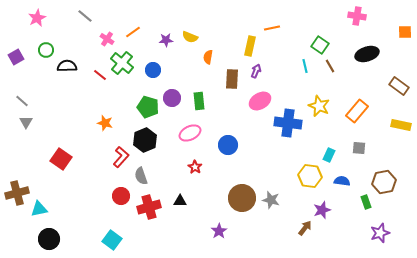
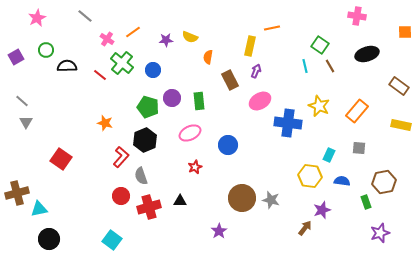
brown rectangle at (232, 79): moved 2 px left, 1 px down; rotated 30 degrees counterclockwise
red star at (195, 167): rotated 16 degrees clockwise
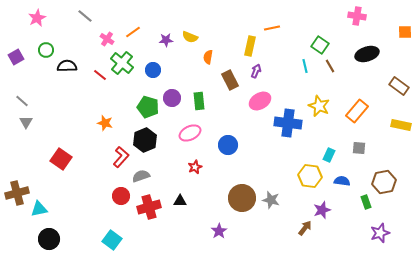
gray semicircle at (141, 176): rotated 90 degrees clockwise
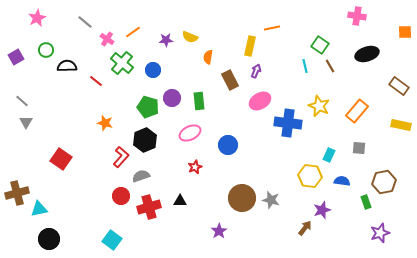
gray line at (85, 16): moved 6 px down
red line at (100, 75): moved 4 px left, 6 px down
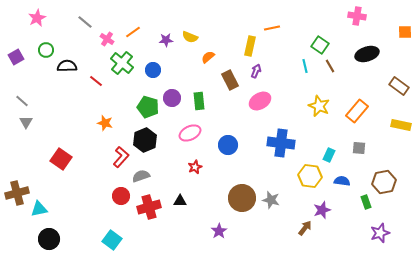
orange semicircle at (208, 57): rotated 40 degrees clockwise
blue cross at (288, 123): moved 7 px left, 20 px down
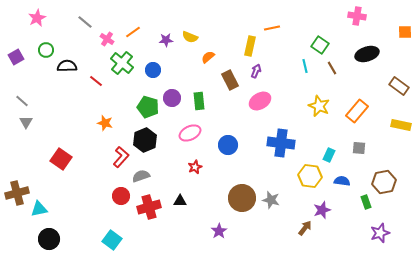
brown line at (330, 66): moved 2 px right, 2 px down
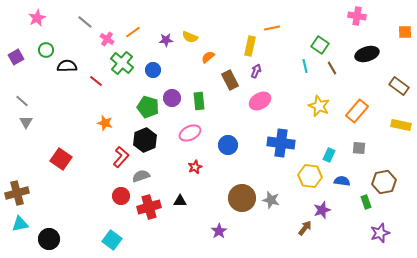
cyan triangle at (39, 209): moved 19 px left, 15 px down
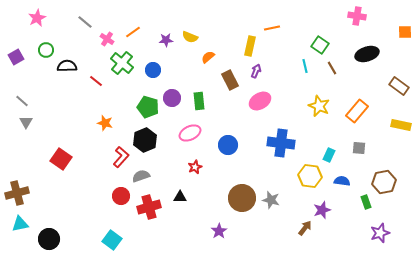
black triangle at (180, 201): moved 4 px up
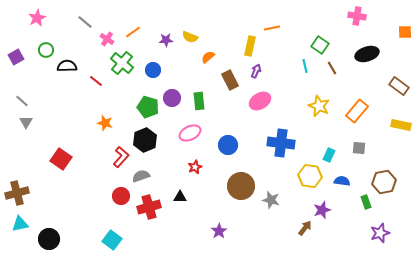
brown circle at (242, 198): moved 1 px left, 12 px up
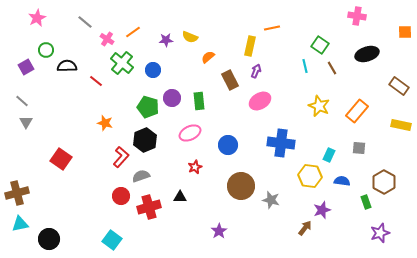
purple square at (16, 57): moved 10 px right, 10 px down
brown hexagon at (384, 182): rotated 20 degrees counterclockwise
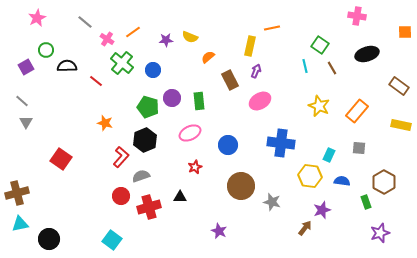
gray star at (271, 200): moved 1 px right, 2 px down
purple star at (219, 231): rotated 14 degrees counterclockwise
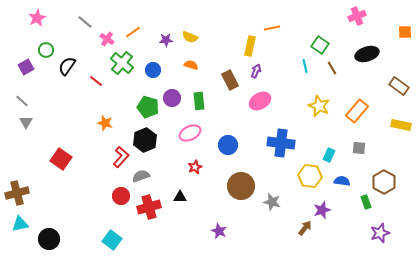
pink cross at (357, 16): rotated 30 degrees counterclockwise
orange semicircle at (208, 57): moved 17 px left, 8 px down; rotated 56 degrees clockwise
black semicircle at (67, 66): rotated 54 degrees counterclockwise
